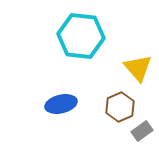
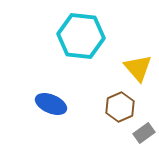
blue ellipse: moved 10 px left; rotated 36 degrees clockwise
gray rectangle: moved 2 px right, 2 px down
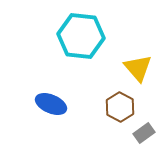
brown hexagon: rotated 8 degrees counterclockwise
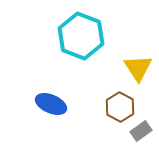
cyan hexagon: rotated 15 degrees clockwise
yellow triangle: rotated 8 degrees clockwise
gray rectangle: moved 3 px left, 2 px up
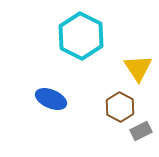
cyan hexagon: rotated 6 degrees clockwise
blue ellipse: moved 5 px up
gray rectangle: rotated 10 degrees clockwise
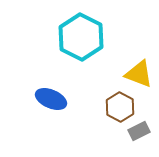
cyan hexagon: moved 1 px down
yellow triangle: moved 1 px right, 6 px down; rotated 36 degrees counterclockwise
gray rectangle: moved 2 px left
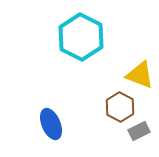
yellow triangle: moved 1 px right, 1 px down
blue ellipse: moved 25 px down; rotated 44 degrees clockwise
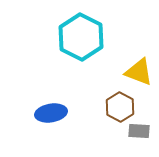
yellow triangle: moved 1 px left, 3 px up
blue ellipse: moved 11 px up; rotated 76 degrees counterclockwise
gray rectangle: rotated 30 degrees clockwise
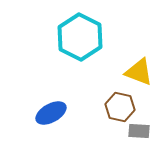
cyan hexagon: moved 1 px left
brown hexagon: rotated 16 degrees counterclockwise
blue ellipse: rotated 20 degrees counterclockwise
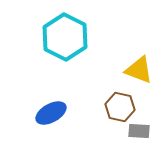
cyan hexagon: moved 15 px left
yellow triangle: moved 2 px up
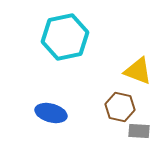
cyan hexagon: rotated 21 degrees clockwise
yellow triangle: moved 1 px left, 1 px down
blue ellipse: rotated 44 degrees clockwise
